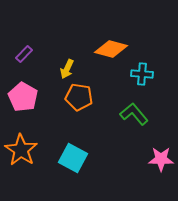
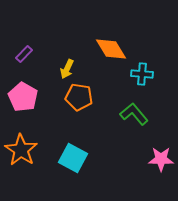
orange diamond: rotated 44 degrees clockwise
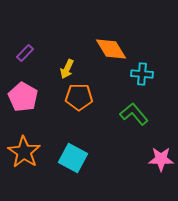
purple rectangle: moved 1 px right, 1 px up
orange pentagon: rotated 8 degrees counterclockwise
orange star: moved 3 px right, 2 px down
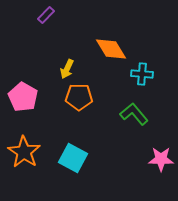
purple rectangle: moved 21 px right, 38 px up
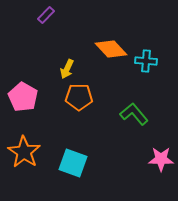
orange diamond: rotated 12 degrees counterclockwise
cyan cross: moved 4 px right, 13 px up
cyan square: moved 5 px down; rotated 8 degrees counterclockwise
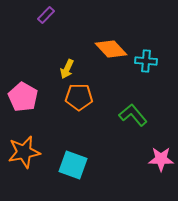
green L-shape: moved 1 px left, 1 px down
orange star: rotated 28 degrees clockwise
cyan square: moved 2 px down
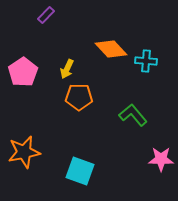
pink pentagon: moved 25 px up; rotated 8 degrees clockwise
cyan square: moved 7 px right, 6 px down
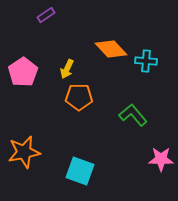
purple rectangle: rotated 12 degrees clockwise
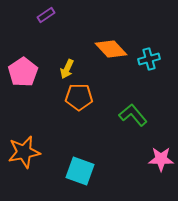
cyan cross: moved 3 px right, 2 px up; rotated 20 degrees counterclockwise
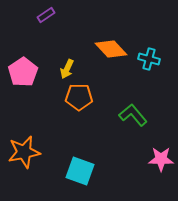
cyan cross: rotated 30 degrees clockwise
